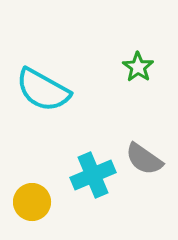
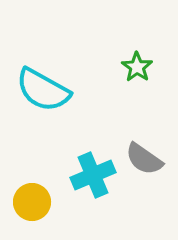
green star: moved 1 px left
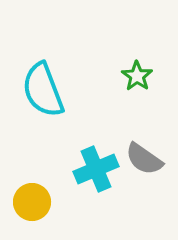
green star: moved 9 px down
cyan semicircle: rotated 40 degrees clockwise
cyan cross: moved 3 px right, 6 px up
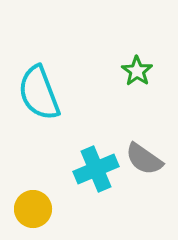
green star: moved 5 px up
cyan semicircle: moved 4 px left, 3 px down
yellow circle: moved 1 px right, 7 px down
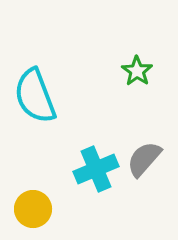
cyan semicircle: moved 4 px left, 3 px down
gray semicircle: rotated 96 degrees clockwise
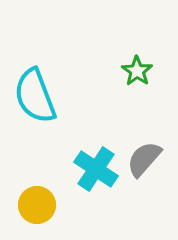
cyan cross: rotated 33 degrees counterclockwise
yellow circle: moved 4 px right, 4 px up
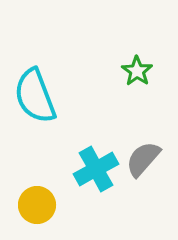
gray semicircle: moved 1 px left
cyan cross: rotated 27 degrees clockwise
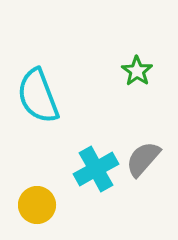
cyan semicircle: moved 3 px right
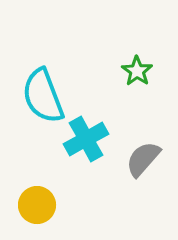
cyan semicircle: moved 5 px right
cyan cross: moved 10 px left, 30 px up
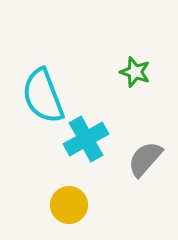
green star: moved 2 px left, 1 px down; rotated 16 degrees counterclockwise
gray semicircle: moved 2 px right
yellow circle: moved 32 px right
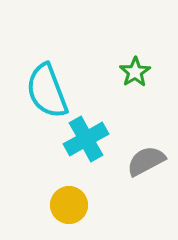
green star: rotated 20 degrees clockwise
cyan semicircle: moved 4 px right, 5 px up
gray semicircle: moved 1 px right, 2 px down; rotated 21 degrees clockwise
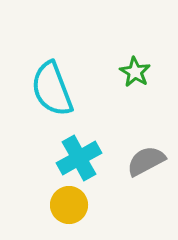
green star: rotated 8 degrees counterclockwise
cyan semicircle: moved 5 px right, 2 px up
cyan cross: moved 7 px left, 19 px down
